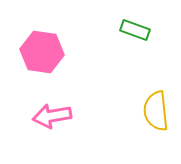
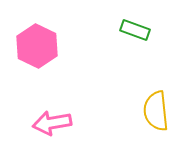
pink hexagon: moved 5 px left, 6 px up; rotated 18 degrees clockwise
pink arrow: moved 7 px down
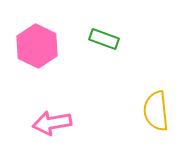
green rectangle: moved 31 px left, 9 px down
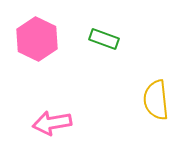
pink hexagon: moved 7 px up
yellow semicircle: moved 11 px up
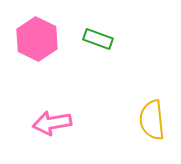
green rectangle: moved 6 px left
yellow semicircle: moved 4 px left, 20 px down
